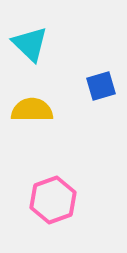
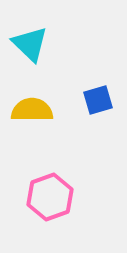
blue square: moved 3 px left, 14 px down
pink hexagon: moved 3 px left, 3 px up
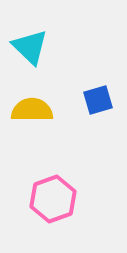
cyan triangle: moved 3 px down
pink hexagon: moved 3 px right, 2 px down
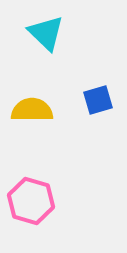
cyan triangle: moved 16 px right, 14 px up
pink hexagon: moved 22 px left, 2 px down; rotated 24 degrees counterclockwise
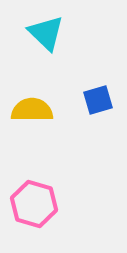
pink hexagon: moved 3 px right, 3 px down
